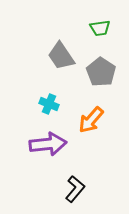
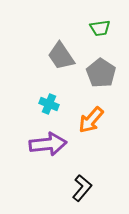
gray pentagon: moved 1 px down
black L-shape: moved 7 px right, 1 px up
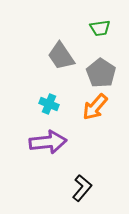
orange arrow: moved 4 px right, 13 px up
purple arrow: moved 2 px up
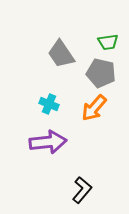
green trapezoid: moved 8 px right, 14 px down
gray trapezoid: moved 2 px up
gray pentagon: rotated 20 degrees counterclockwise
orange arrow: moved 1 px left, 1 px down
black L-shape: moved 2 px down
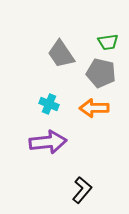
orange arrow: rotated 48 degrees clockwise
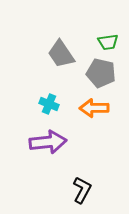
black L-shape: rotated 12 degrees counterclockwise
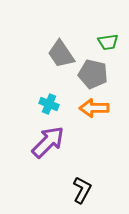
gray pentagon: moved 8 px left, 1 px down
purple arrow: rotated 39 degrees counterclockwise
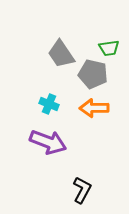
green trapezoid: moved 1 px right, 6 px down
purple arrow: rotated 66 degrees clockwise
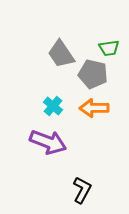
cyan cross: moved 4 px right, 2 px down; rotated 18 degrees clockwise
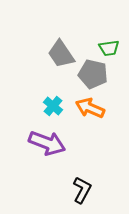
orange arrow: moved 4 px left; rotated 24 degrees clockwise
purple arrow: moved 1 px left, 1 px down
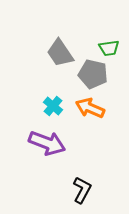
gray trapezoid: moved 1 px left, 1 px up
